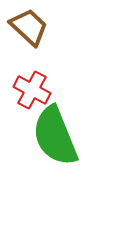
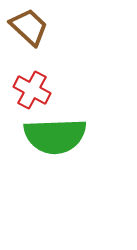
green semicircle: rotated 70 degrees counterclockwise
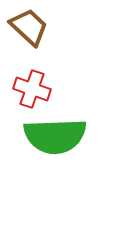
red cross: moved 1 px up; rotated 9 degrees counterclockwise
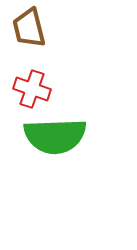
brown trapezoid: moved 1 px down; rotated 147 degrees counterclockwise
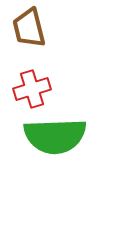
red cross: rotated 36 degrees counterclockwise
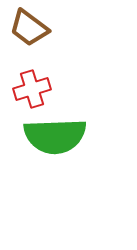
brown trapezoid: rotated 39 degrees counterclockwise
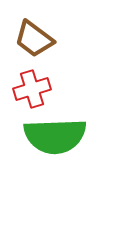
brown trapezoid: moved 5 px right, 11 px down
